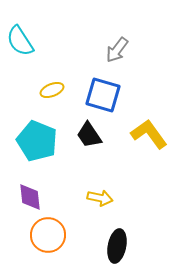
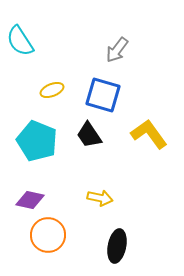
purple diamond: moved 3 px down; rotated 72 degrees counterclockwise
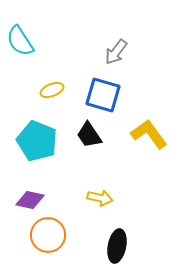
gray arrow: moved 1 px left, 2 px down
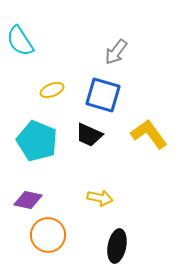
black trapezoid: rotated 32 degrees counterclockwise
purple diamond: moved 2 px left
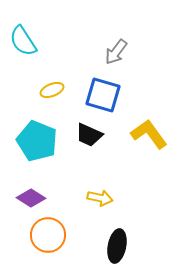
cyan semicircle: moved 3 px right
purple diamond: moved 3 px right, 2 px up; rotated 20 degrees clockwise
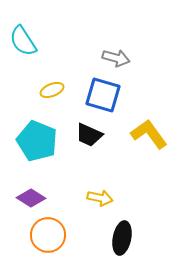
gray arrow: moved 6 px down; rotated 112 degrees counterclockwise
black ellipse: moved 5 px right, 8 px up
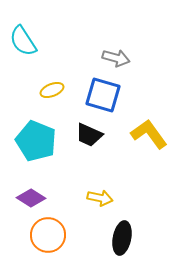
cyan pentagon: moved 1 px left
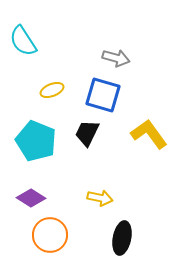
black trapezoid: moved 2 px left, 2 px up; rotated 92 degrees clockwise
orange circle: moved 2 px right
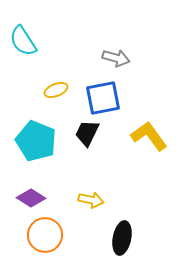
yellow ellipse: moved 4 px right
blue square: moved 3 px down; rotated 27 degrees counterclockwise
yellow L-shape: moved 2 px down
yellow arrow: moved 9 px left, 2 px down
orange circle: moved 5 px left
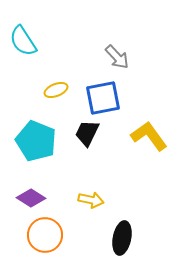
gray arrow: moved 1 px right, 1 px up; rotated 32 degrees clockwise
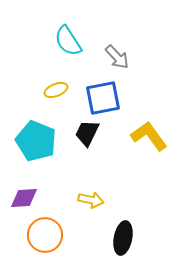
cyan semicircle: moved 45 px right
purple diamond: moved 7 px left; rotated 36 degrees counterclockwise
black ellipse: moved 1 px right
